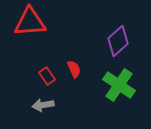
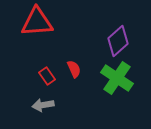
red triangle: moved 7 px right
green cross: moved 2 px left, 7 px up
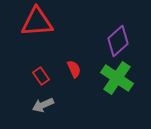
red rectangle: moved 6 px left
gray arrow: rotated 15 degrees counterclockwise
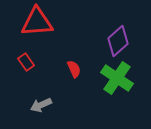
red rectangle: moved 15 px left, 14 px up
gray arrow: moved 2 px left
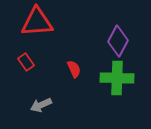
purple diamond: rotated 20 degrees counterclockwise
green cross: rotated 32 degrees counterclockwise
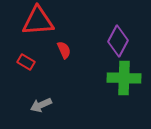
red triangle: moved 1 px right, 1 px up
red rectangle: rotated 24 degrees counterclockwise
red semicircle: moved 10 px left, 19 px up
green cross: moved 7 px right
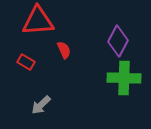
gray arrow: rotated 20 degrees counterclockwise
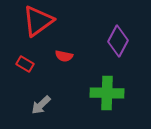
red triangle: rotated 32 degrees counterclockwise
red semicircle: moved 6 px down; rotated 126 degrees clockwise
red rectangle: moved 1 px left, 2 px down
green cross: moved 17 px left, 15 px down
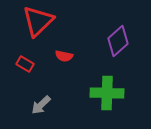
red triangle: rotated 8 degrees counterclockwise
purple diamond: rotated 20 degrees clockwise
